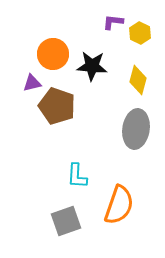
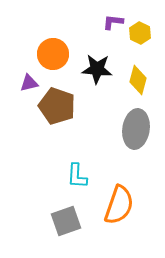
black star: moved 5 px right, 3 px down
purple triangle: moved 3 px left
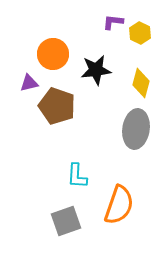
black star: moved 1 px left, 1 px down; rotated 12 degrees counterclockwise
yellow diamond: moved 3 px right, 3 px down
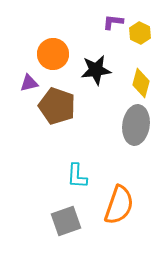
gray ellipse: moved 4 px up
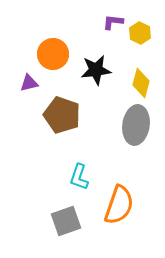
brown pentagon: moved 5 px right, 9 px down
cyan L-shape: moved 2 px right, 1 px down; rotated 16 degrees clockwise
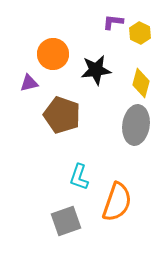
orange semicircle: moved 2 px left, 3 px up
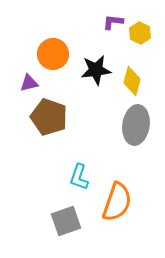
yellow diamond: moved 9 px left, 2 px up
brown pentagon: moved 13 px left, 2 px down
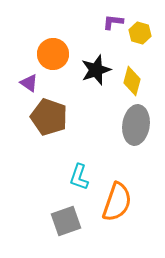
yellow hexagon: rotated 10 degrees counterclockwise
black star: rotated 12 degrees counterclockwise
purple triangle: rotated 48 degrees clockwise
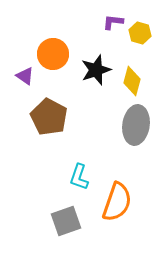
purple triangle: moved 4 px left, 7 px up
brown pentagon: rotated 9 degrees clockwise
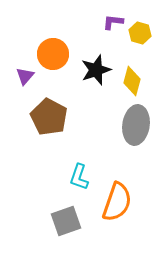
purple triangle: rotated 36 degrees clockwise
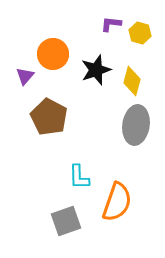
purple L-shape: moved 2 px left, 2 px down
cyan L-shape: rotated 20 degrees counterclockwise
